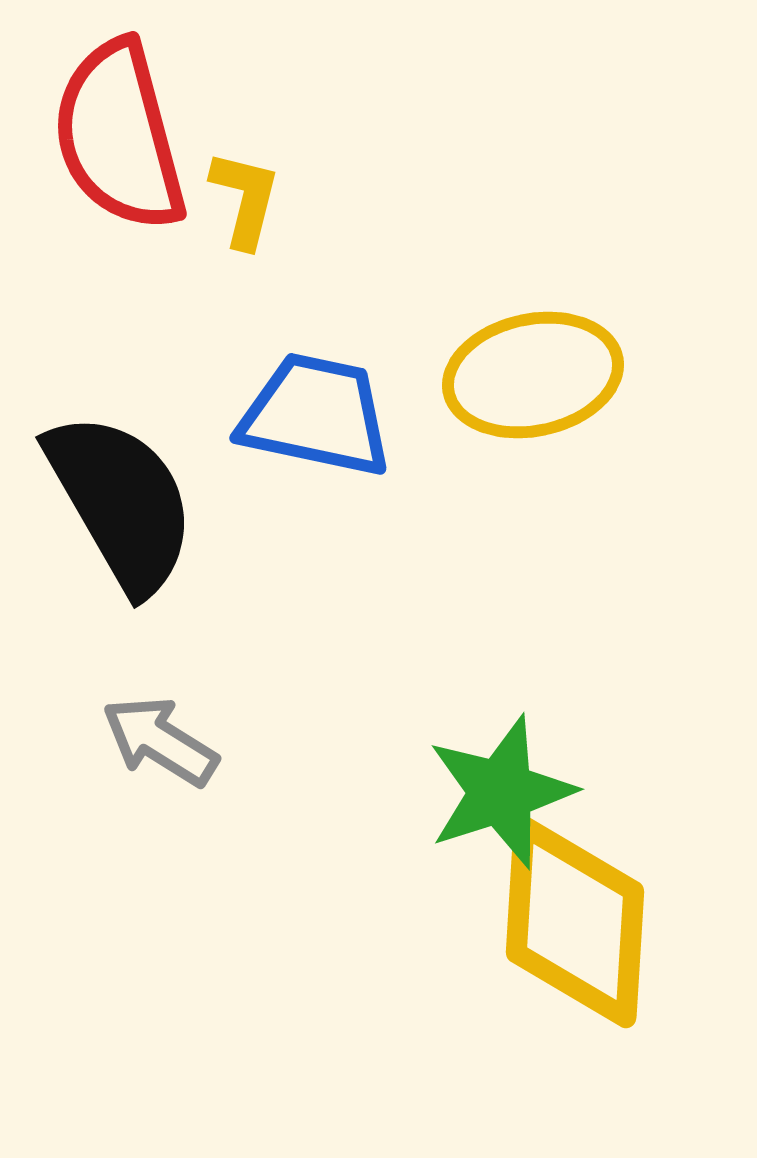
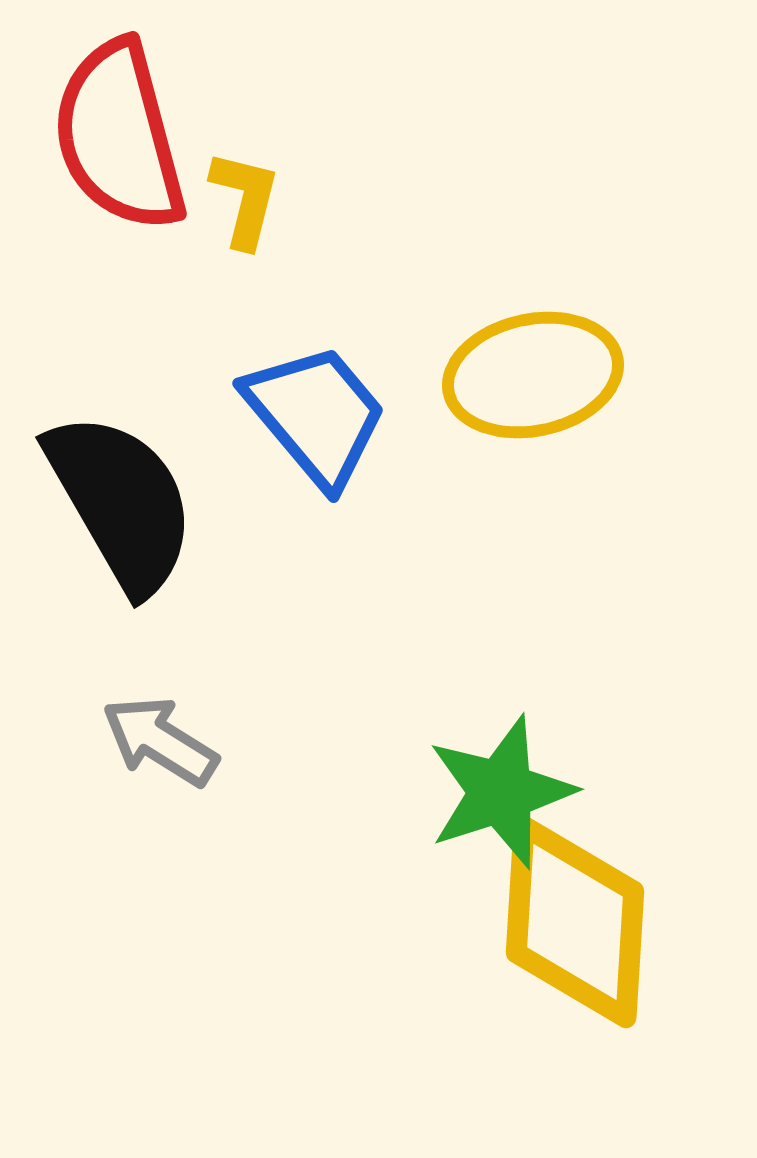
blue trapezoid: rotated 38 degrees clockwise
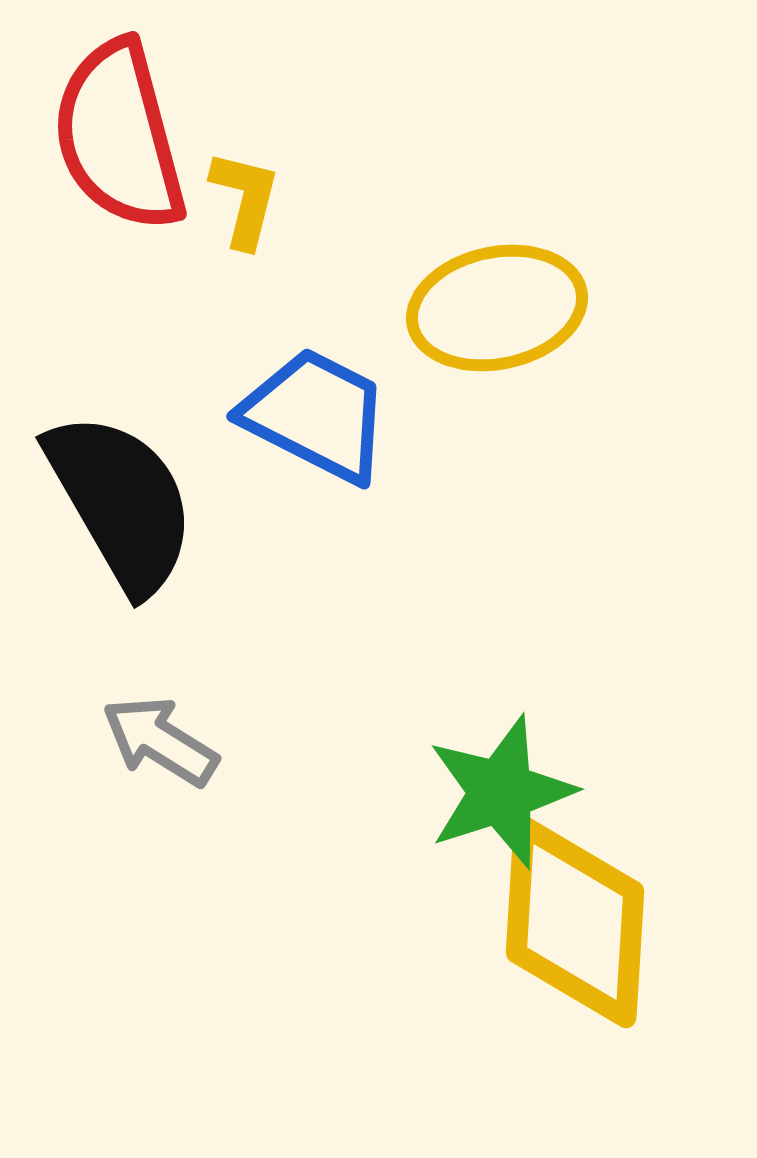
yellow ellipse: moved 36 px left, 67 px up
blue trapezoid: rotated 23 degrees counterclockwise
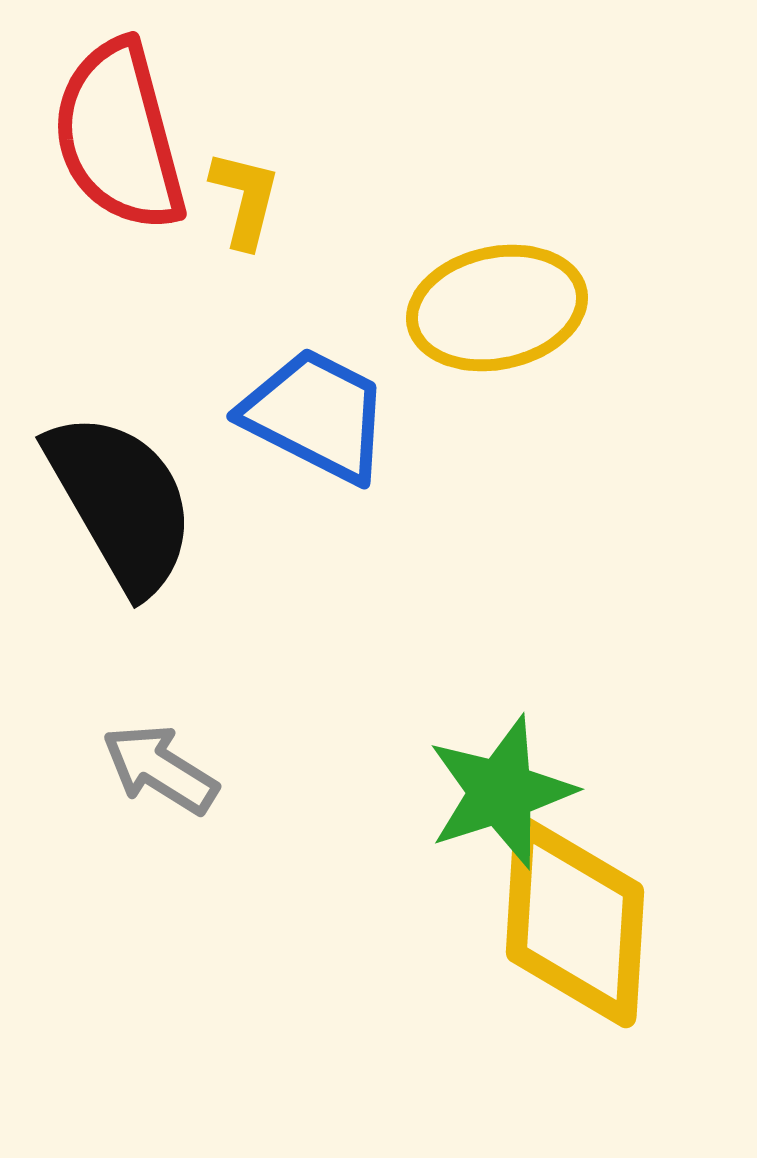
gray arrow: moved 28 px down
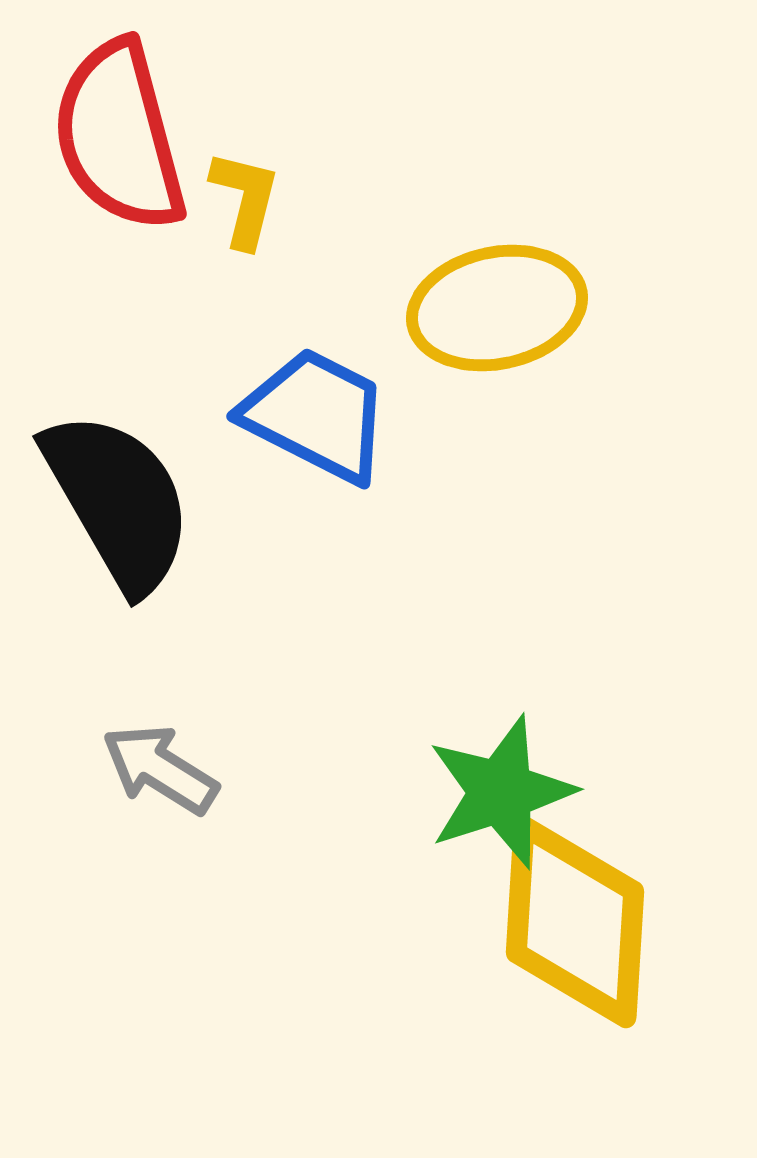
black semicircle: moved 3 px left, 1 px up
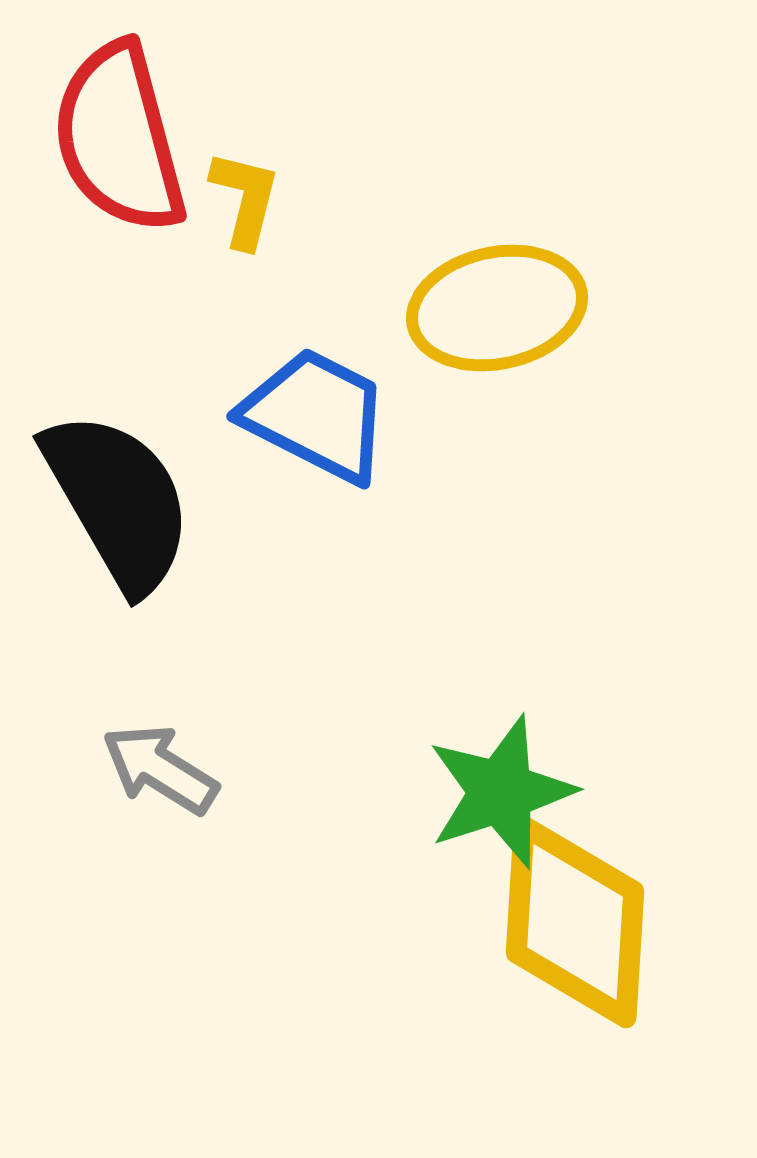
red semicircle: moved 2 px down
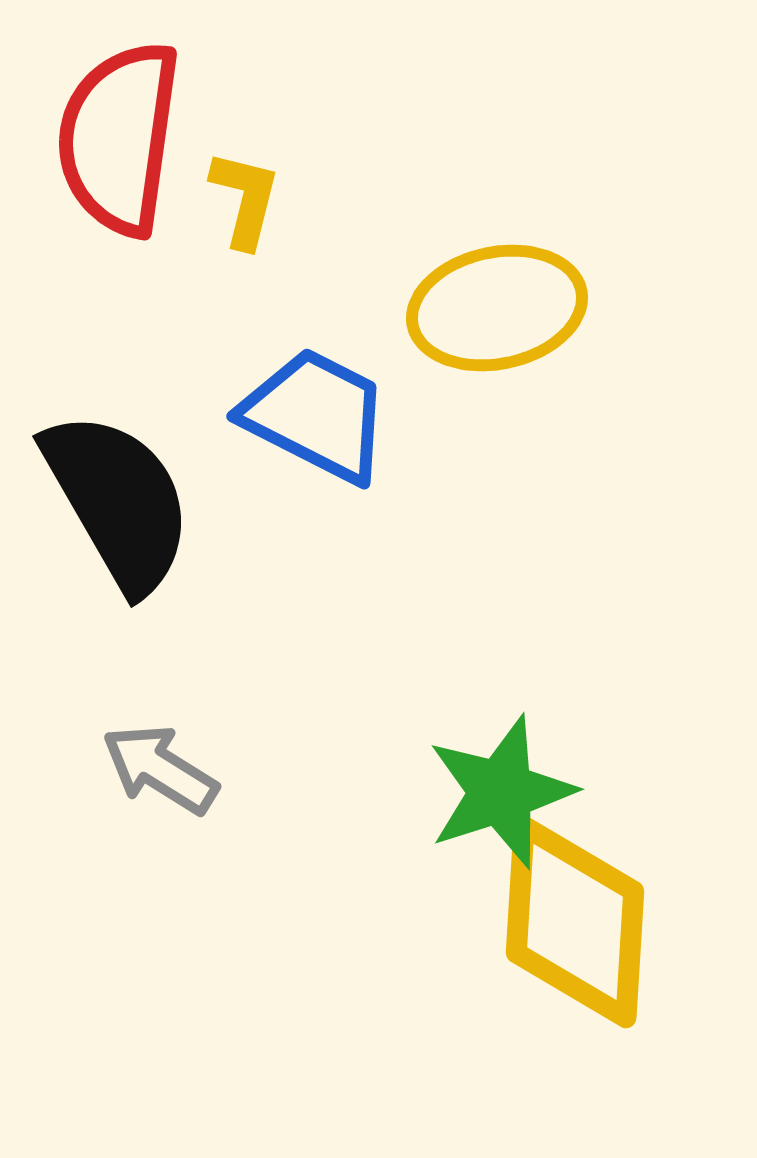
red semicircle: rotated 23 degrees clockwise
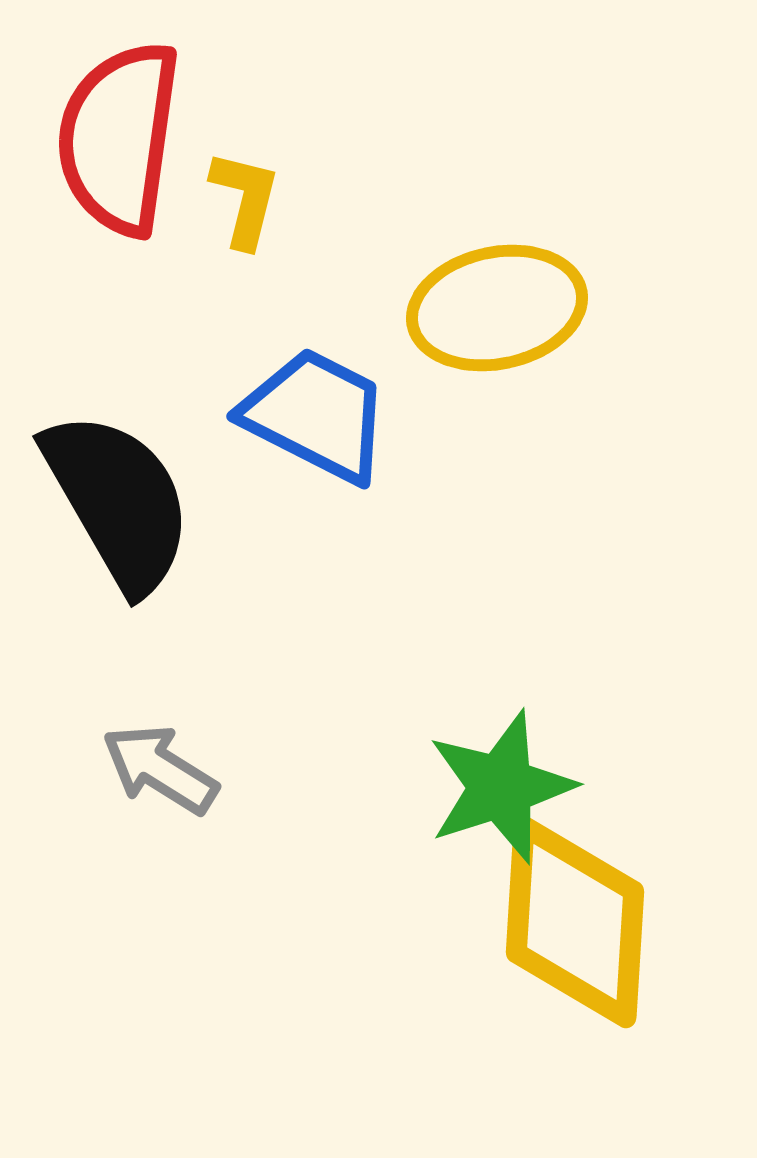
green star: moved 5 px up
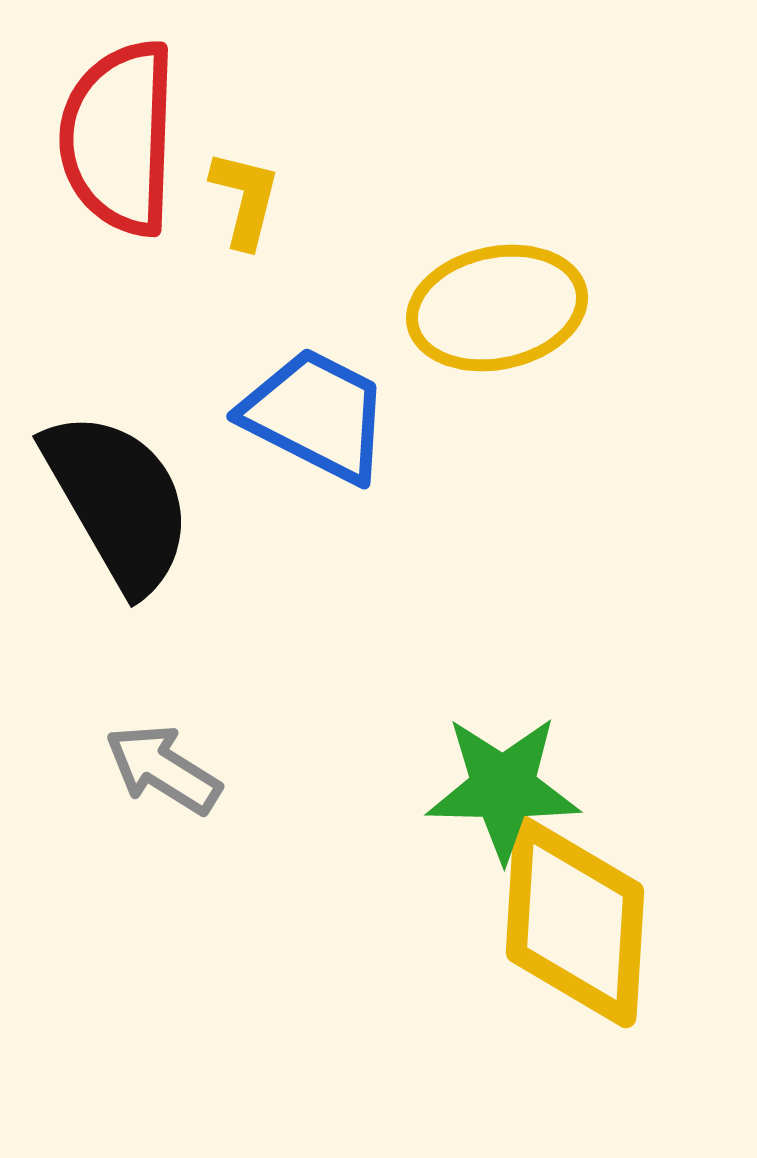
red semicircle: rotated 6 degrees counterclockwise
gray arrow: moved 3 px right
green star: moved 2 px right, 1 px down; rotated 19 degrees clockwise
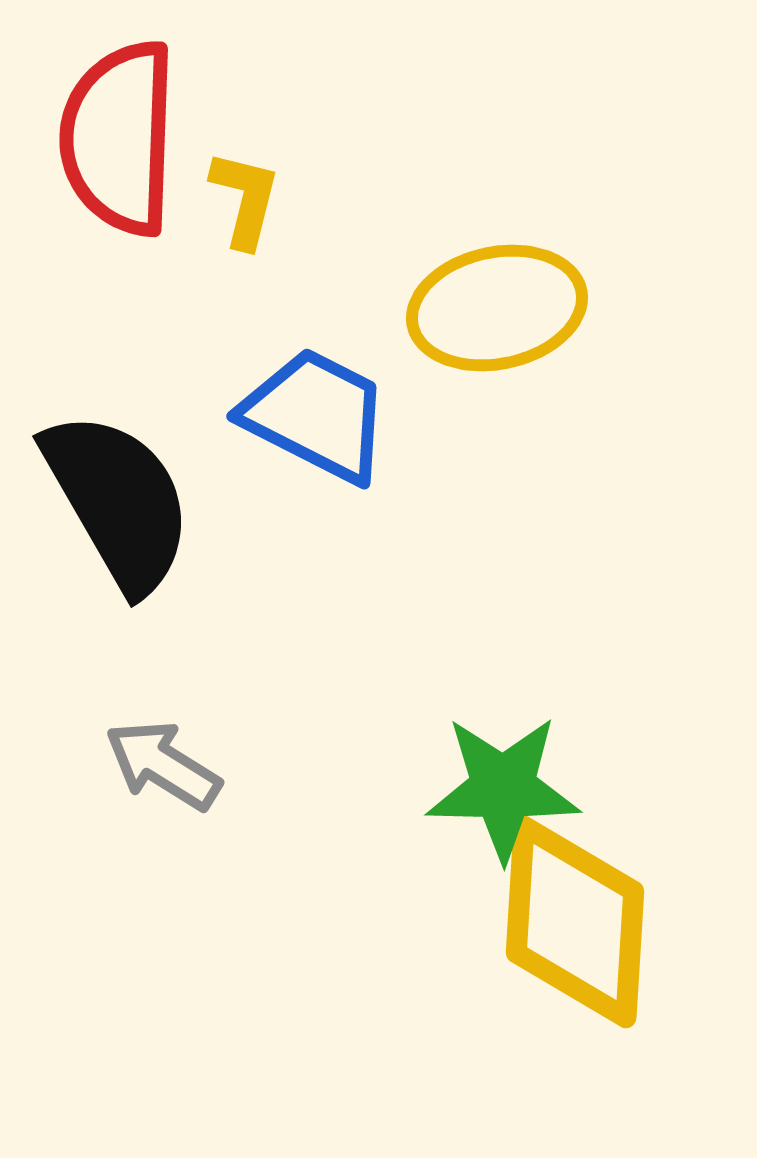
gray arrow: moved 4 px up
